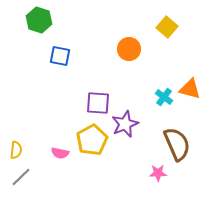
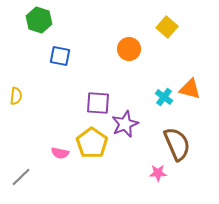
yellow pentagon: moved 3 px down; rotated 8 degrees counterclockwise
yellow semicircle: moved 54 px up
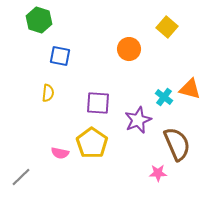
yellow semicircle: moved 32 px right, 3 px up
purple star: moved 13 px right, 4 px up
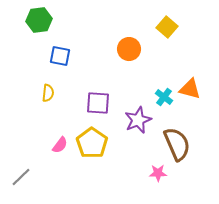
green hexagon: rotated 25 degrees counterclockwise
pink semicircle: moved 8 px up; rotated 66 degrees counterclockwise
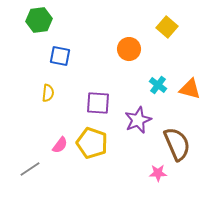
cyan cross: moved 6 px left, 12 px up
yellow pentagon: rotated 16 degrees counterclockwise
gray line: moved 9 px right, 8 px up; rotated 10 degrees clockwise
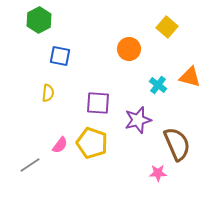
green hexagon: rotated 20 degrees counterclockwise
orange triangle: moved 12 px up
purple star: rotated 8 degrees clockwise
gray line: moved 4 px up
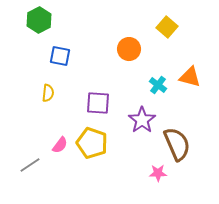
purple star: moved 4 px right; rotated 20 degrees counterclockwise
